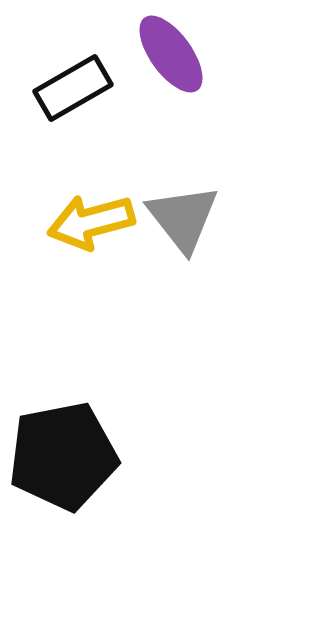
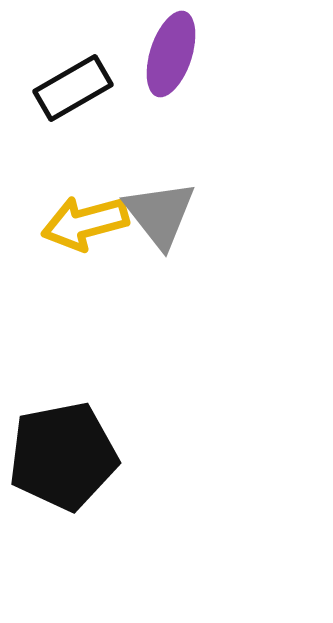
purple ellipse: rotated 54 degrees clockwise
gray triangle: moved 23 px left, 4 px up
yellow arrow: moved 6 px left, 1 px down
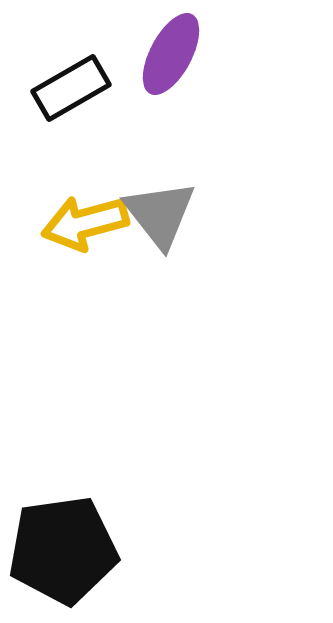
purple ellipse: rotated 10 degrees clockwise
black rectangle: moved 2 px left
black pentagon: moved 94 px down; rotated 3 degrees clockwise
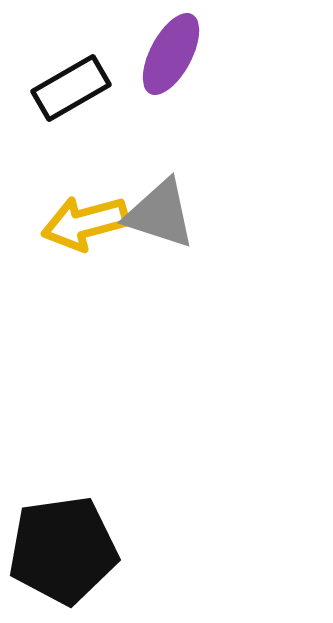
gray triangle: rotated 34 degrees counterclockwise
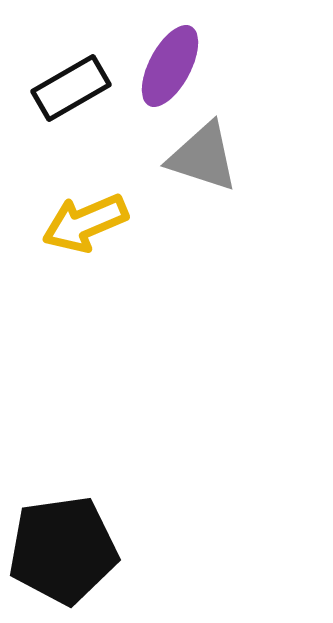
purple ellipse: moved 1 px left, 12 px down
gray triangle: moved 43 px right, 57 px up
yellow arrow: rotated 8 degrees counterclockwise
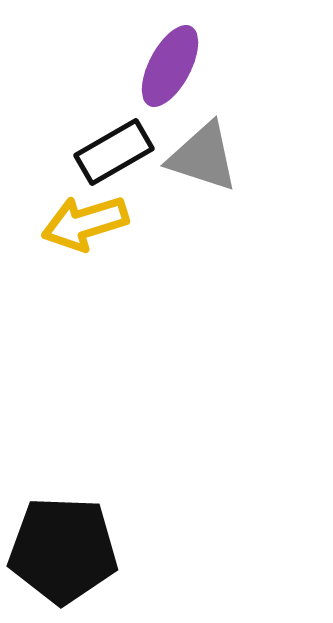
black rectangle: moved 43 px right, 64 px down
yellow arrow: rotated 6 degrees clockwise
black pentagon: rotated 10 degrees clockwise
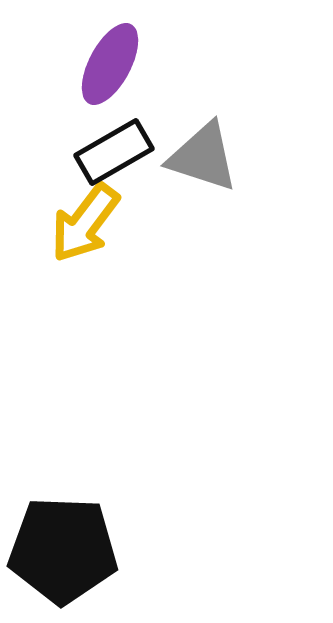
purple ellipse: moved 60 px left, 2 px up
yellow arrow: rotated 36 degrees counterclockwise
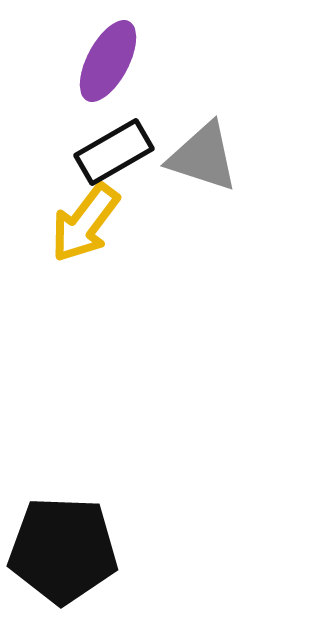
purple ellipse: moved 2 px left, 3 px up
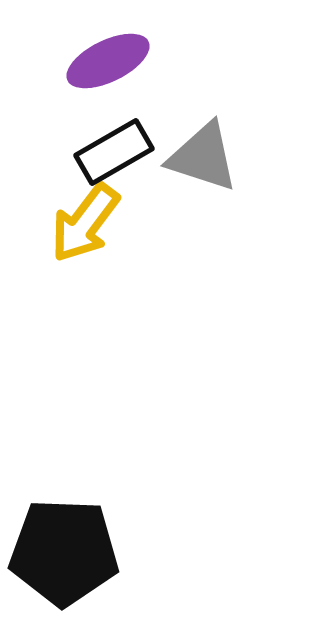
purple ellipse: rotated 36 degrees clockwise
black pentagon: moved 1 px right, 2 px down
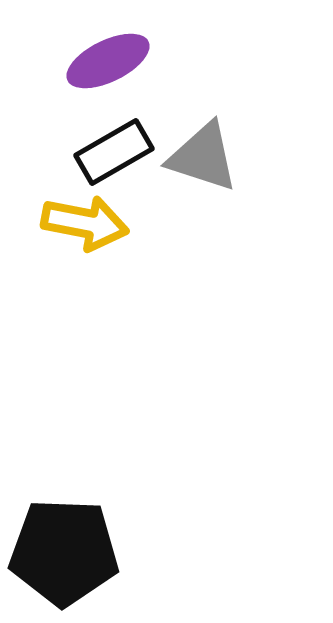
yellow arrow: rotated 116 degrees counterclockwise
